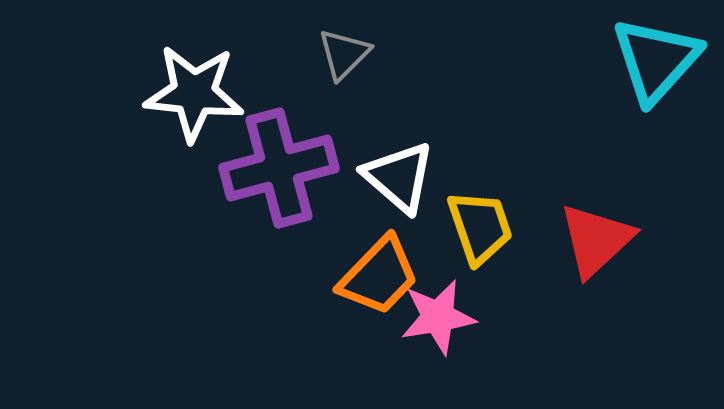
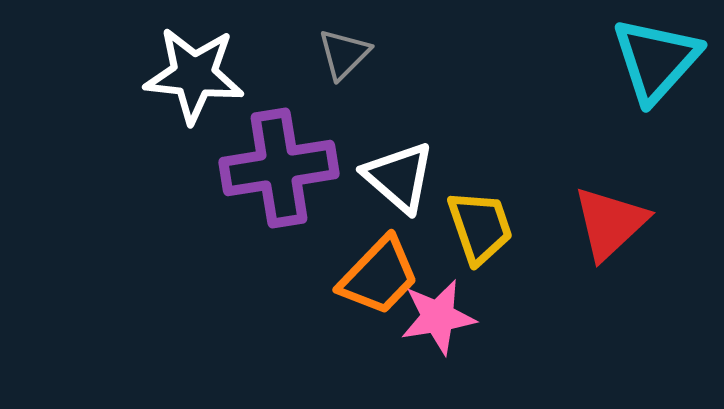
white star: moved 18 px up
purple cross: rotated 6 degrees clockwise
red triangle: moved 14 px right, 17 px up
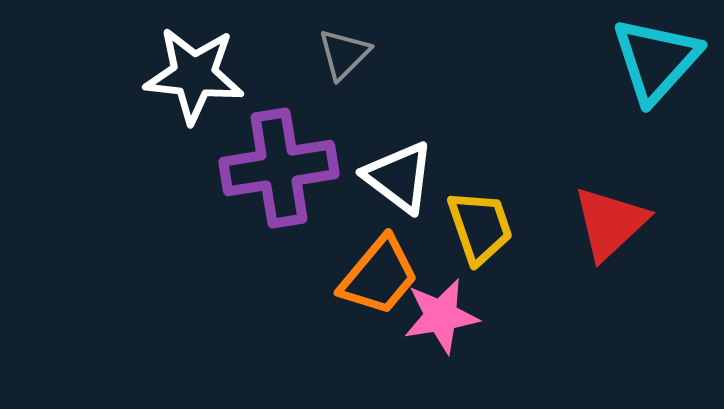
white triangle: rotated 4 degrees counterclockwise
orange trapezoid: rotated 4 degrees counterclockwise
pink star: moved 3 px right, 1 px up
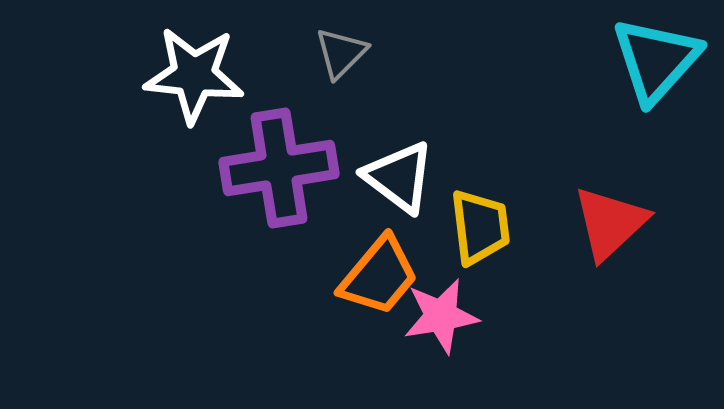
gray triangle: moved 3 px left, 1 px up
yellow trapezoid: rotated 12 degrees clockwise
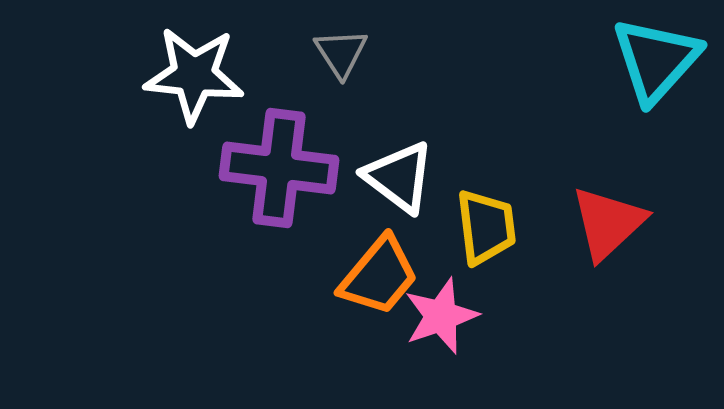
gray triangle: rotated 18 degrees counterclockwise
purple cross: rotated 16 degrees clockwise
red triangle: moved 2 px left
yellow trapezoid: moved 6 px right
pink star: rotated 10 degrees counterclockwise
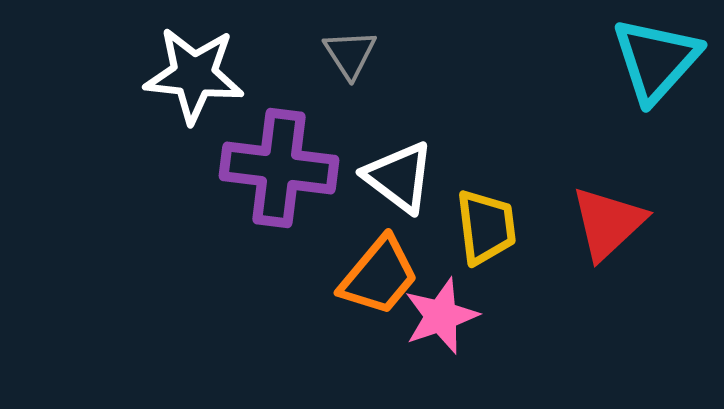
gray triangle: moved 9 px right, 1 px down
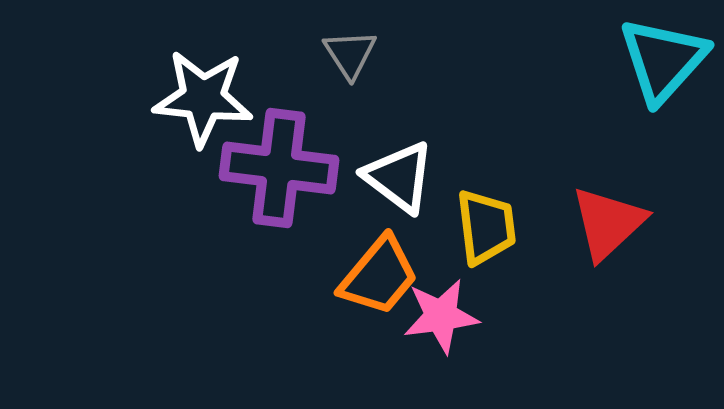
cyan triangle: moved 7 px right
white star: moved 9 px right, 23 px down
pink star: rotated 12 degrees clockwise
